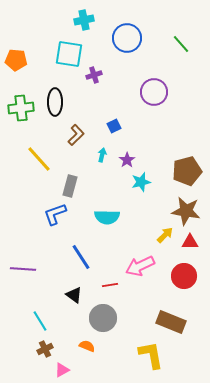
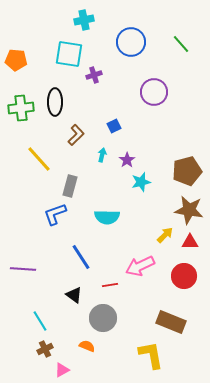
blue circle: moved 4 px right, 4 px down
brown star: moved 3 px right, 1 px up
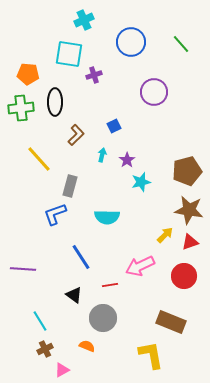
cyan cross: rotated 12 degrees counterclockwise
orange pentagon: moved 12 px right, 14 px down
red triangle: rotated 18 degrees counterclockwise
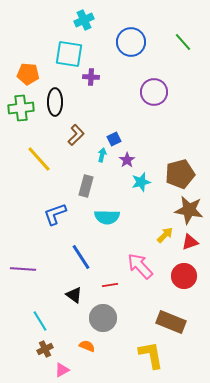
green line: moved 2 px right, 2 px up
purple cross: moved 3 px left, 2 px down; rotated 21 degrees clockwise
blue square: moved 13 px down
brown pentagon: moved 7 px left, 3 px down
gray rectangle: moved 16 px right
pink arrow: rotated 72 degrees clockwise
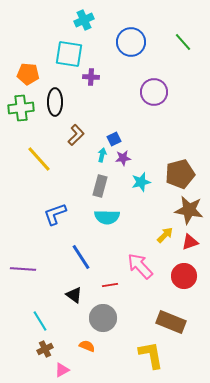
purple star: moved 4 px left, 2 px up; rotated 28 degrees clockwise
gray rectangle: moved 14 px right
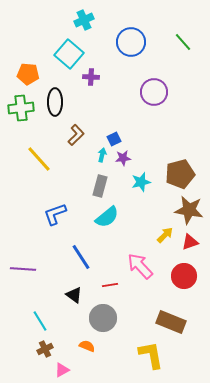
cyan square: rotated 32 degrees clockwise
cyan semicircle: rotated 40 degrees counterclockwise
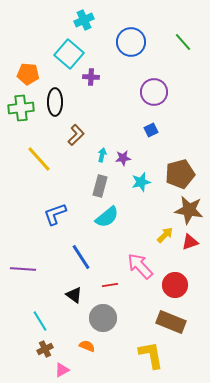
blue square: moved 37 px right, 9 px up
red circle: moved 9 px left, 9 px down
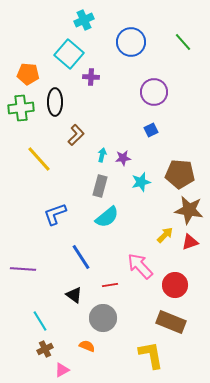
brown pentagon: rotated 20 degrees clockwise
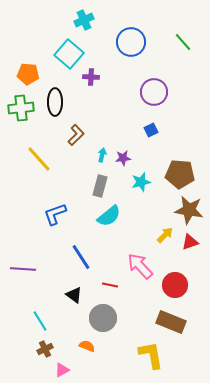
cyan semicircle: moved 2 px right, 1 px up
red line: rotated 21 degrees clockwise
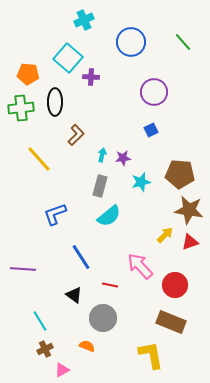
cyan square: moved 1 px left, 4 px down
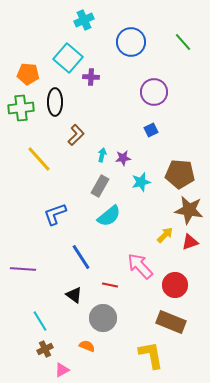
gray rectangle: rotated 15 degrees clockwise
